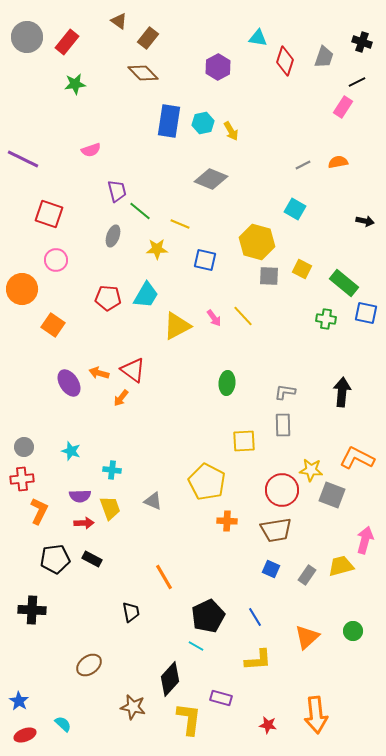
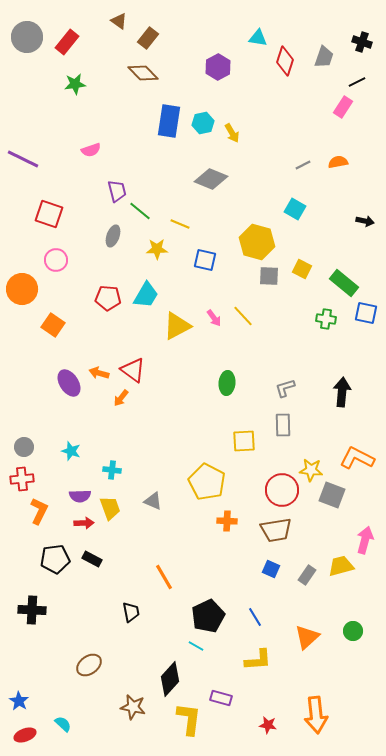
yellow arrow at (231, 131): moved 1 px right, 2 px down
gray L-shape at (285, 392): moved 4 px up; rotated 25 degrees counterclockwise
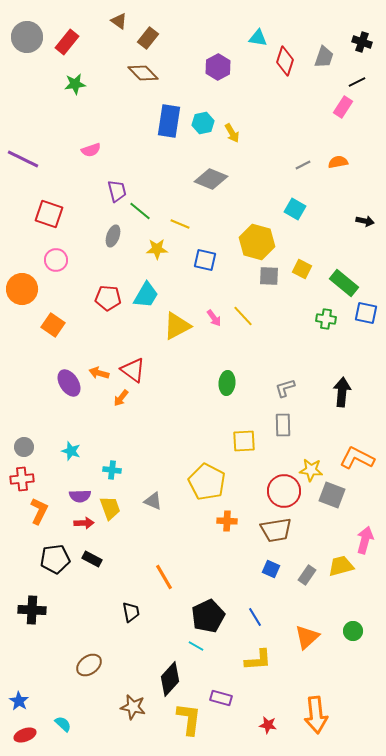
red circle at (282, 490): moved 2 px right, 1 px down
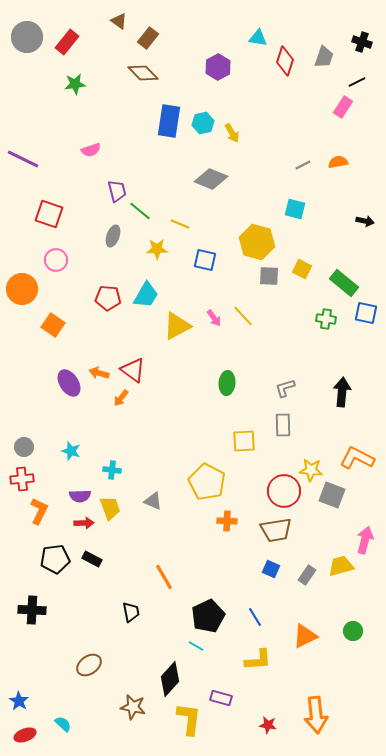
cyan square at (295, 209): rotated 15 degrees counterclockwise
orange triangle at (307, 637): moved 2 px left, 1 px up; rotated 16 degrees clockwise
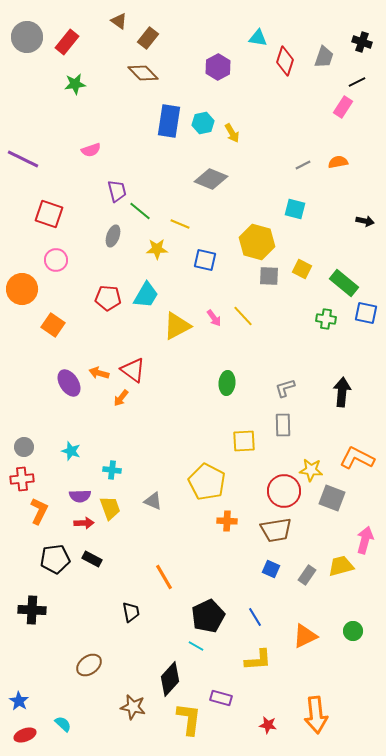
gray square at (332, 495): moved 3 px down
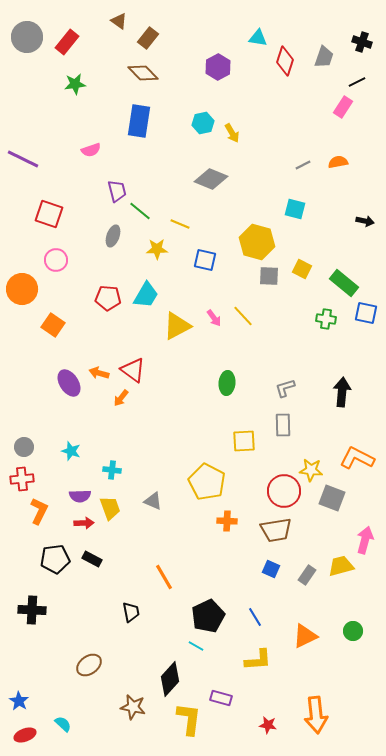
blue rectangle at (169, 121): moved 30 px left
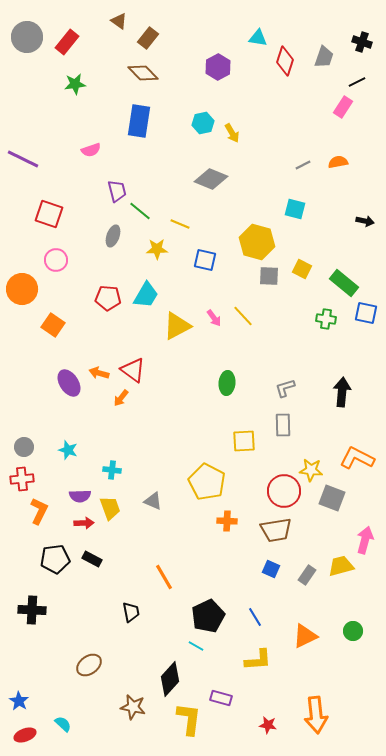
cyan star at (71, 451): moved 3 px left, 1 px up
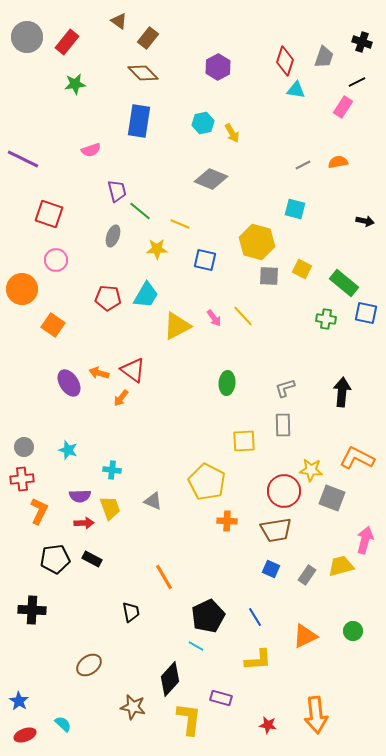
cyan triangle at (258, 38): moved 38 px right, 52 px down
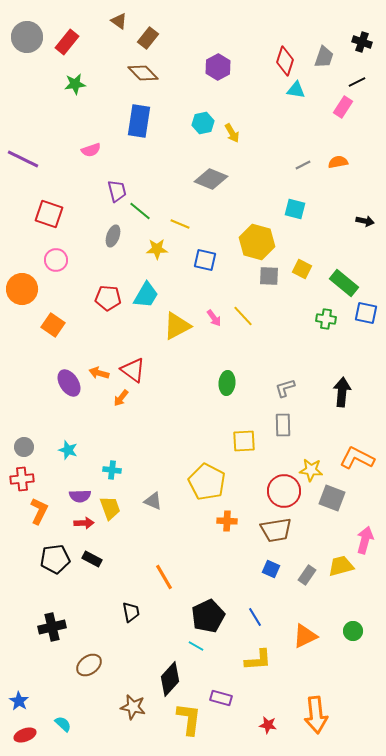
black cross at (32, 610): moved 20 px right, 17 px down; rotated 16 degrees counterclockwise
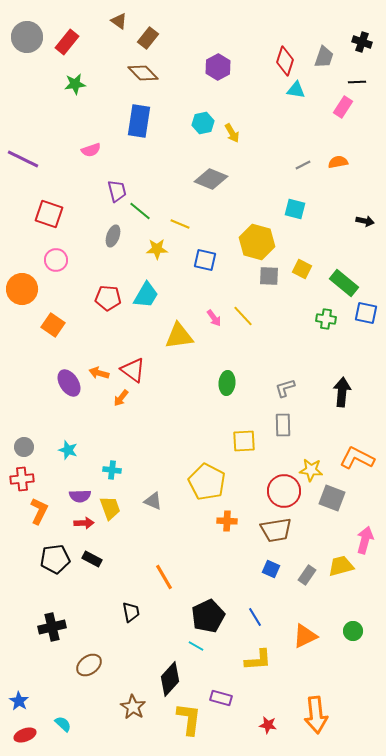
black line at (357, 82): rotated 24 degrees clockwise
yellow triangle at (177, 326): moved 2 px right, 10 px down; rotated 20 degrees clockwise
brown star at (133, 707): rotated 20 degrees clockwise
